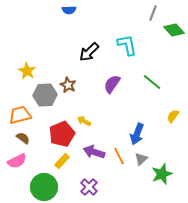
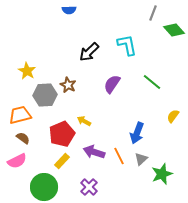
blue arrow: moved 1 px up
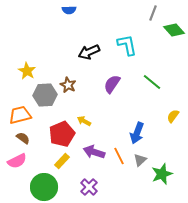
black arrow: rotated 20 degrees clockwise
gray triangle: moved 1 px left, 1 px down
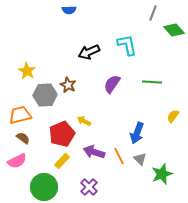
green line: rotated 36 degrees counterclockwise
gray triangle: moved 1 px up; rotated 32 degrees counterclockwise
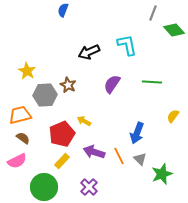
blue semicircle: moved 6 px left; rotated 112 degrees clockwise
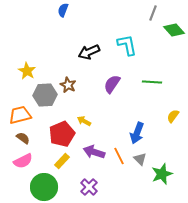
pink semicircle: moved 6 px right
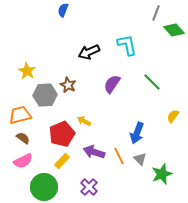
gray line: moved 3 px right
green line: rotated 42 degrees clockwise
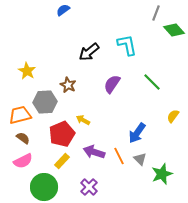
blue semicircle: rotated 32 degrees clockwise
black arrow: rotated 15 degrees counterclockwise
gray hexagon: moved 7 px down
yellow arrow: moved 1 px left, 1 px up
blue arrow: rotated 15 degrees clockwise
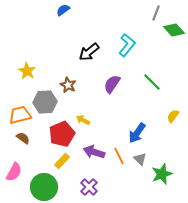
cyan L-shape: rotated 50 degrees clockwise
pink semicircle: moved 9 px left, 11 px down; rotated 36 degrees counterclockwise
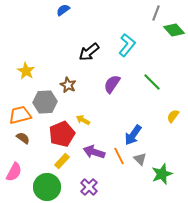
yellow star: moved 1 px left
blue arrow: moved 4 px left, 2 px down
green circle: moved 3 px right
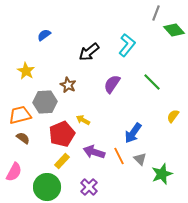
blue semicircle: moved 19 px left, 25 px down
blue arrow: moved 2 px up
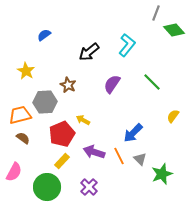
blue arrow: rotated 10 degrees clockwise
